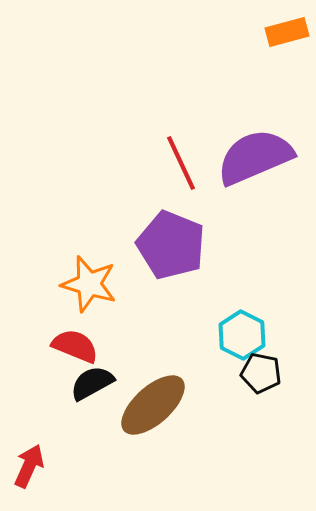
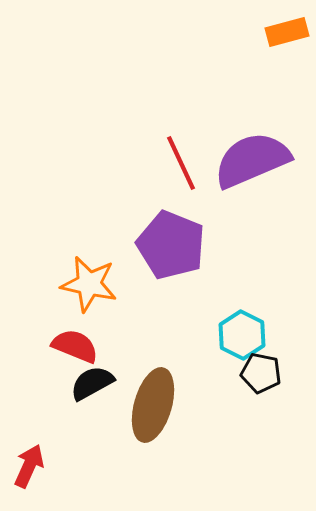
purple semicircle: moved 3 px left, 3 px down
orange star: rotated 4 degrees counterclockwise
brown ellipse: rotated 32 degrees counterclockwise
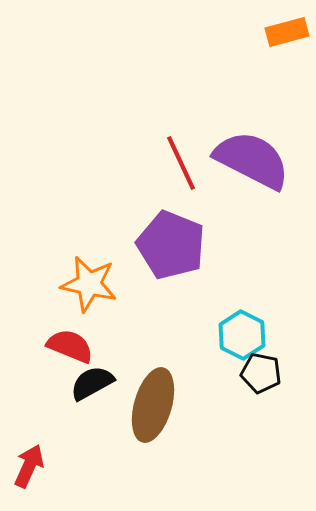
purple semicircle: rotated 50 degrees clockwise
red semicircle: moved 5 px left
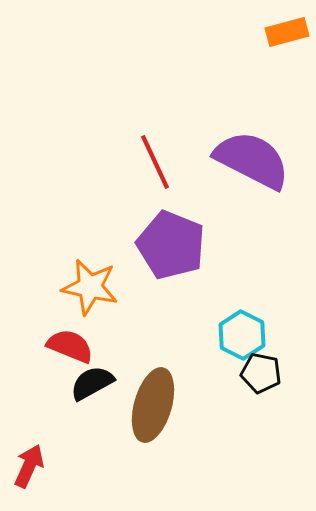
red line: moved 26 px left, 1 px up
orange star: moved 1 px right, 3 px down
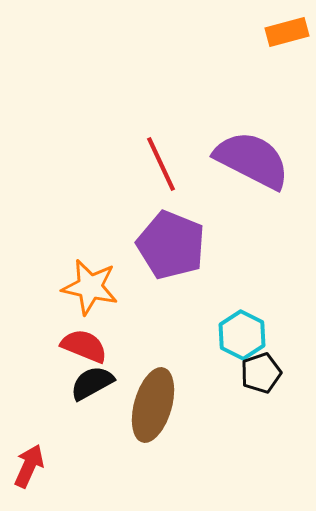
red line: moved 6 px right, 2 px down
red semicircle: moved 14 px right
black pentagon: rotated 30 degrees counterclockwise
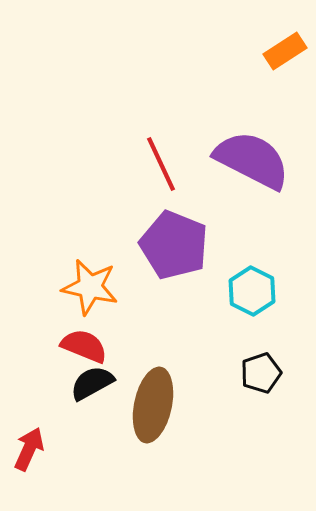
orange rectangle: moved 2 px left, 19 px down; rotated 18 degrees counterclockwise
purple pentagon: moved 3 px right
cyan hexagon: moved 10 px right, 44 px up
brown ellipse: rotated 4 degrees counterclockwise
red arrow: moved 17 px up
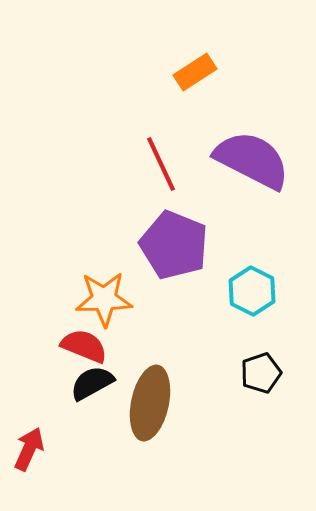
orange rectangle: moved 90 px left, 21 px down
orange star: moved 14 px right, 12 px down; rotated 14 degrees counterclockwise
brown ellipse: moved 3 px left, 2 px up
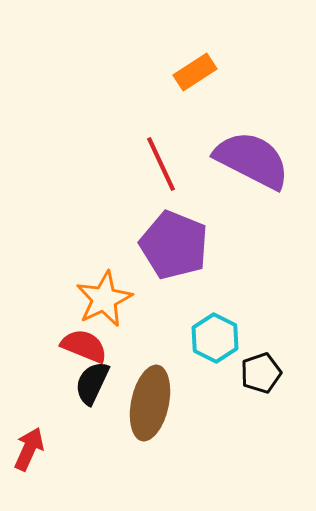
cyan hexagon: moved 37 px left, 47 px down
orange star: rotated 24 degrees counterclockwise
black semicircle: rotated 36 degrees counterclockwise
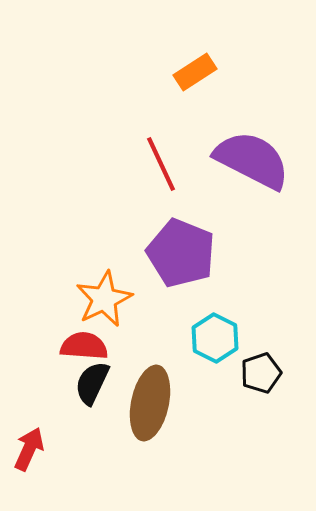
purple pentagon: moved 7 px right, 8 px down
red semicircle: rotated 18 degrees counterclockwise
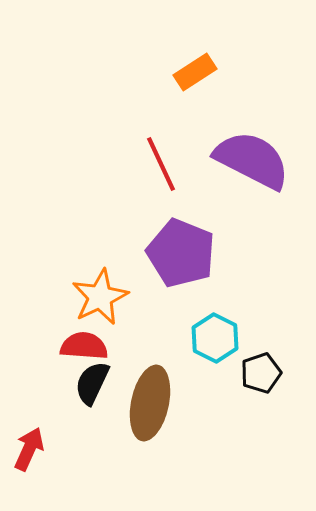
orange star: moved 4 px left, 2 px up
